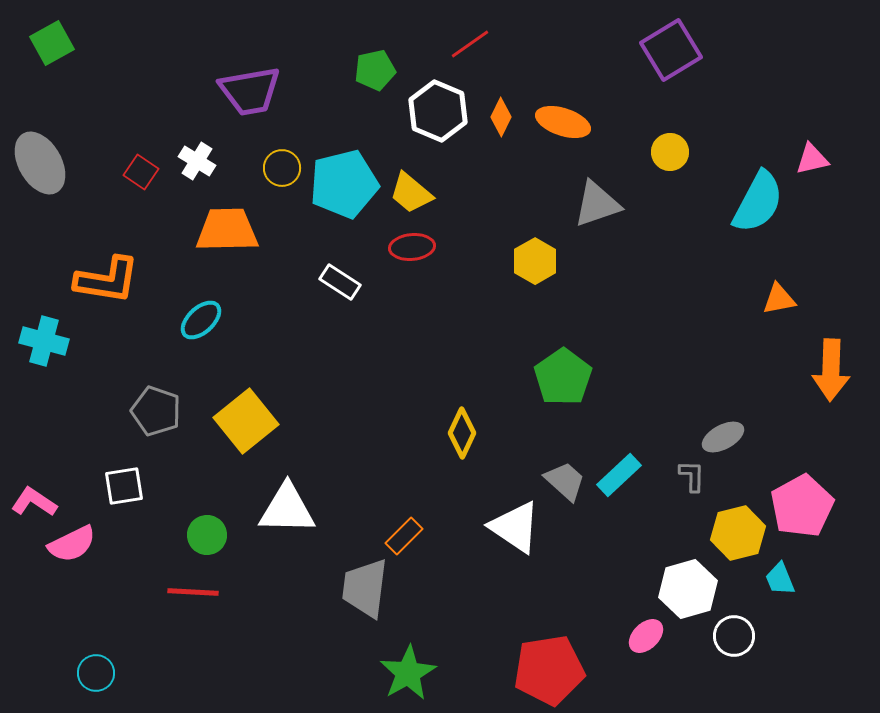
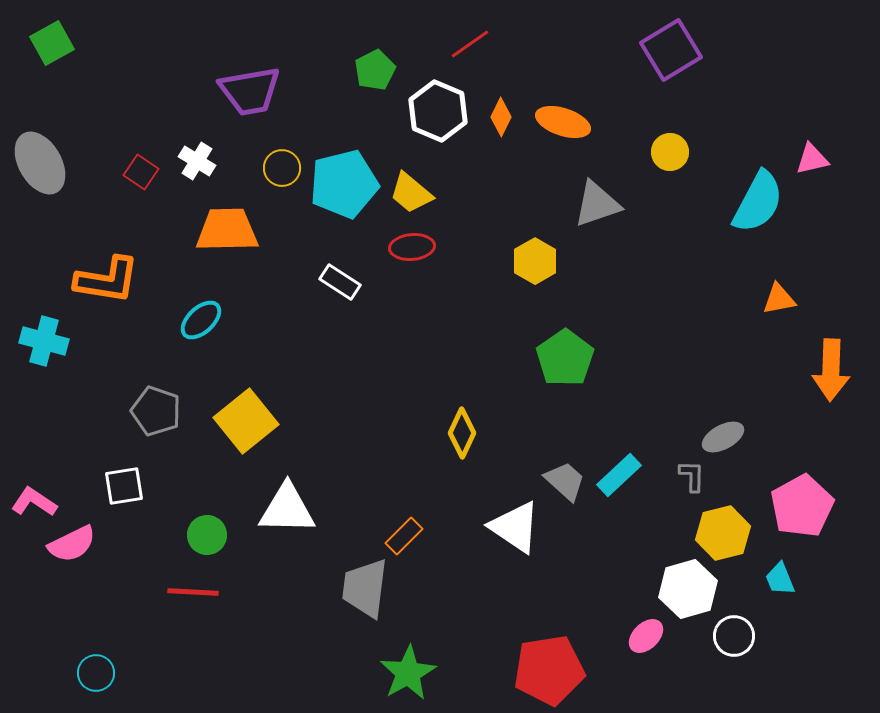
green pentagon at (375, 70): rotated 15 degrees counterclockwise
green pentagon at (563, 377): moved 2 px right, 19 px up
yellow hexagon at (738, 533): moved 15 px left
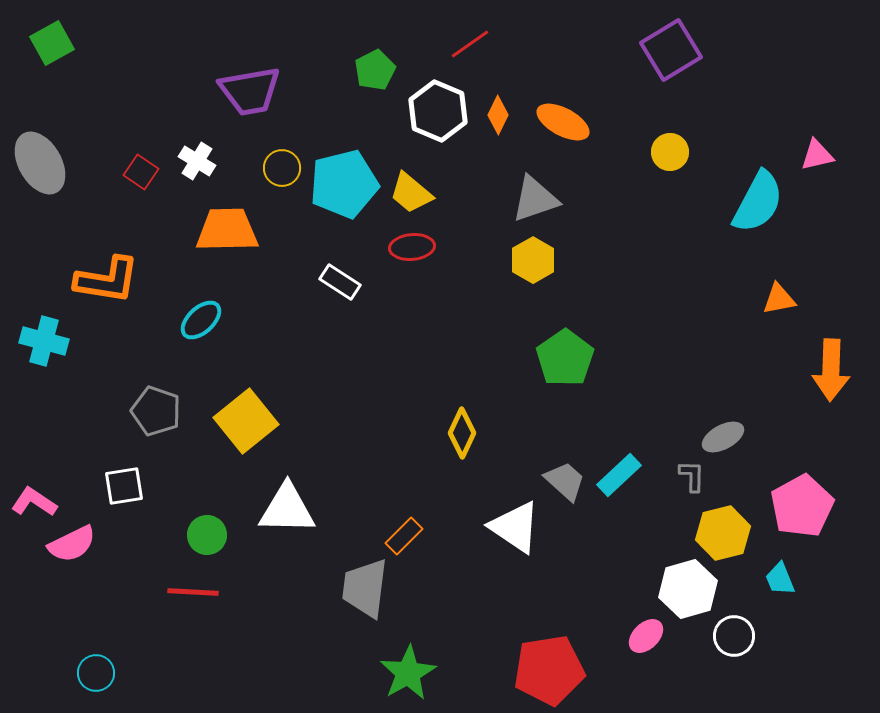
orange diamond at (501, 117): moved 3 px left, 2 px up
orange ellipse at (563, 122): rotated 10 degrees clockwise
pink triangle at (812, 159): moved 5 px right, 4 px up
gray triangle at (597, 204): moved 62 px left, 5 px up
yellow hexagon at (535, 261): moved 2 px left, 1 px up
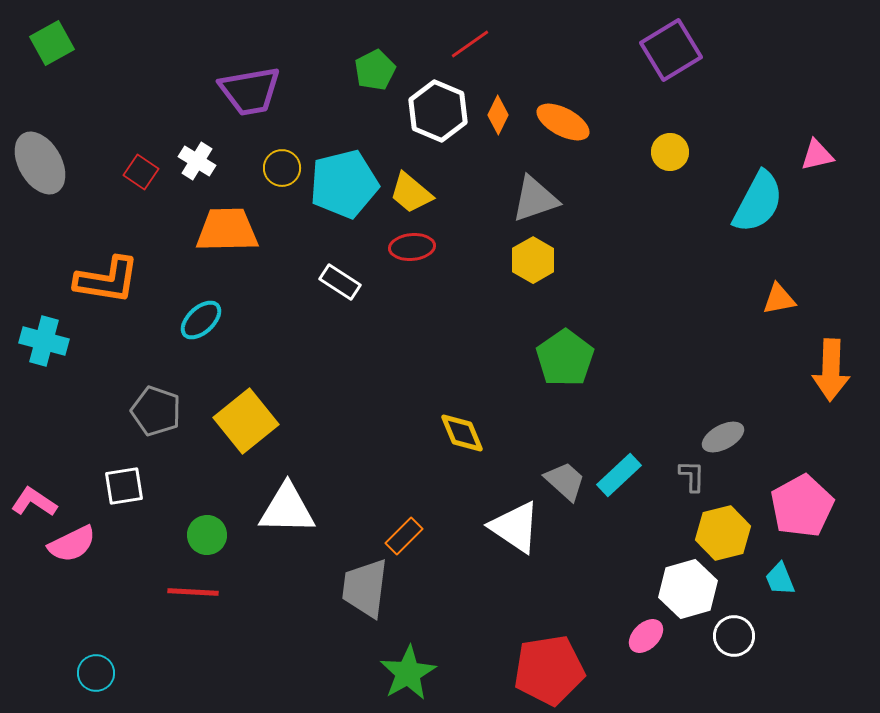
yellow diamond at (462, 433): rotated 48 degrees counterclockwise
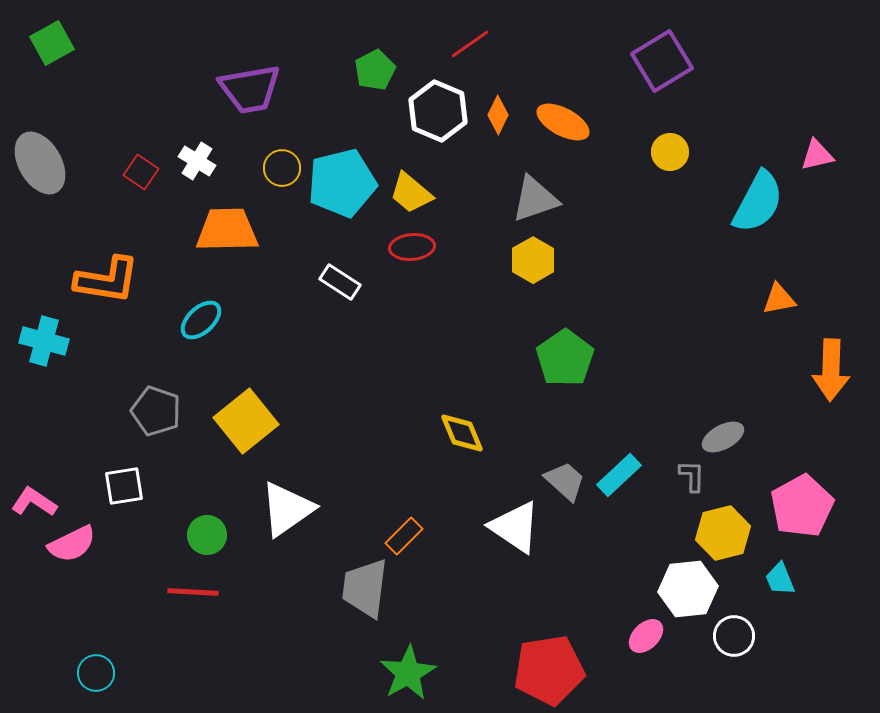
purple square at (671, 50): moved 9 px left, 11 px down
purple trapezoid at (250, 91): moved 2 px up
cyan pentagon at (344, 184): moved 2 px left, 1 px up
white triangle at (287, 509): rotated 36 degrees counterclockwise
white hexagon at (688, 589): rotated 10 degrees clockwise
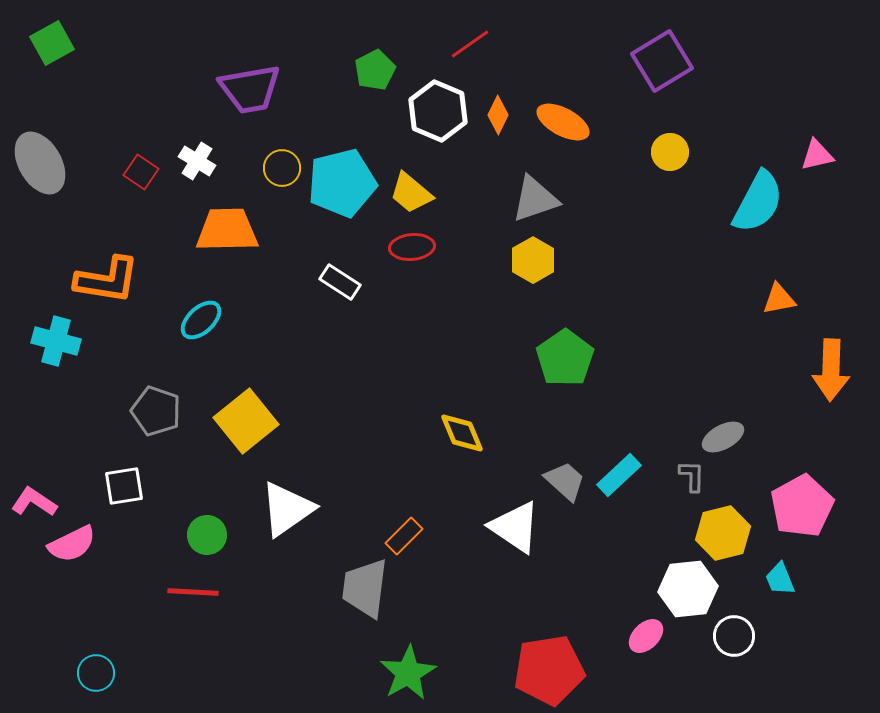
cyan cross at (44, 341): moved 12 px right
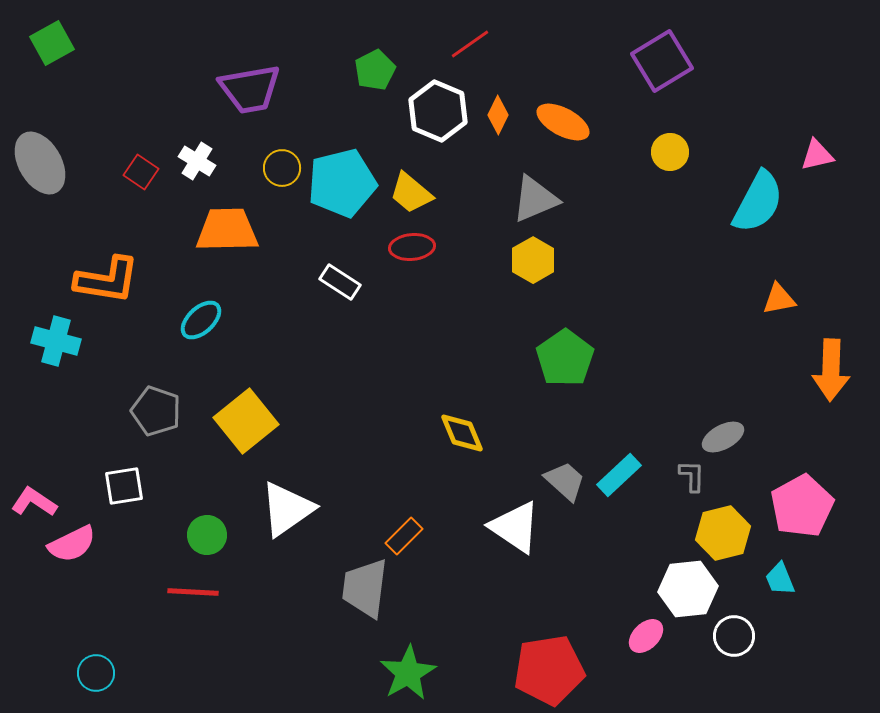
gray triangle at (535, 199): rotated 4 degrees counterclockwise
